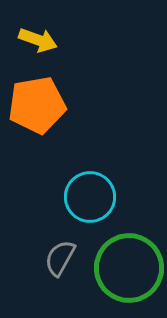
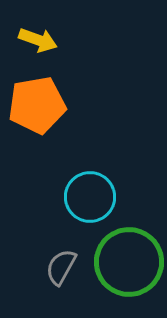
gray semicircle: moved 1 px right, 9 px down
green circle: moved 6 px up
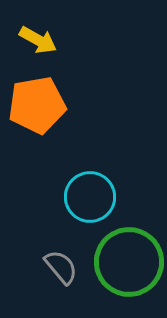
yellow arrow: rotated 9 degrees clockwise
gray semicircle: rotated 111 degrees clockwise
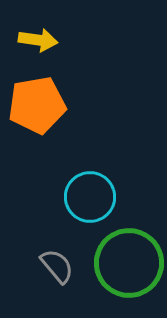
yellow arrow: rotated 21 degrees counterclockwise
green circle: moved 1 px down
gray semicircle: moved 4 px left, 1 px up
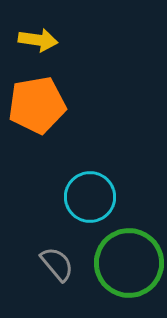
gray semicircle: moved 2 px up
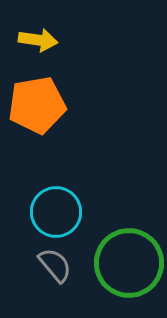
cyan circle: moved 34 px left, 15 px down
gray semicircle: moved 2 px left, 1 px down
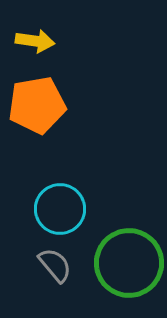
yellow arrow: moved 3 px left, 1 px down
cyan circle: moved 4 px right, 3 px up
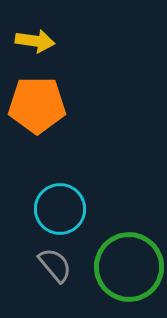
orange pentagon: rotated 10 degrees clockwise
green circle: moved 4 px down
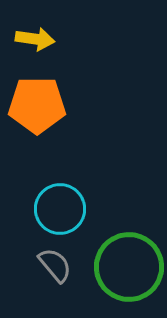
yellow arrow: moved 2 px up
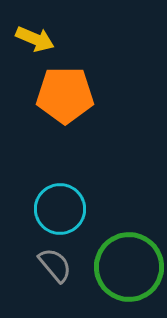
yellow arrow: rotated 15 degrees clockwise
orange pentagon: moved 28 px right, 10 px up
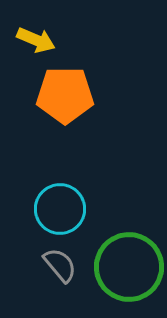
yellow arrow: moved 1 px right, 1 px down
gray semicircle: moved 5 px right
